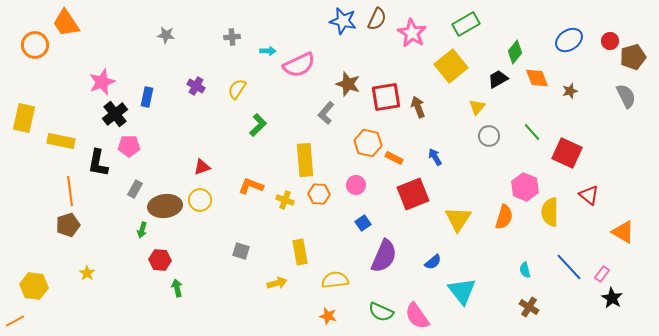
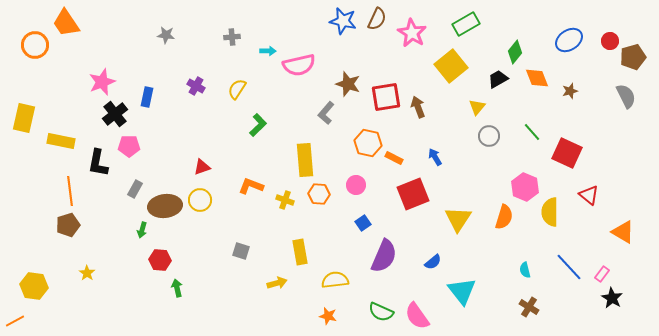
pink semicircle at (299, 65): rotated 12 degrees clockwise
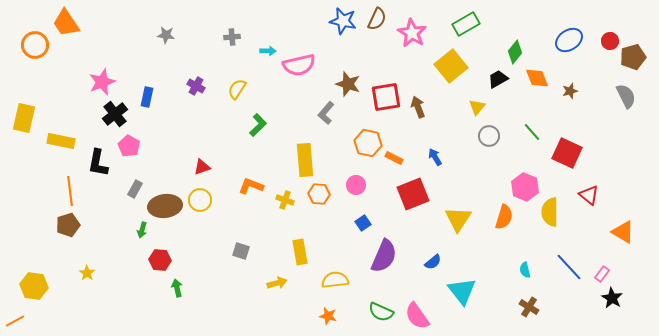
pink pentagon at (129, 146): rotated 30 degrees clockwise
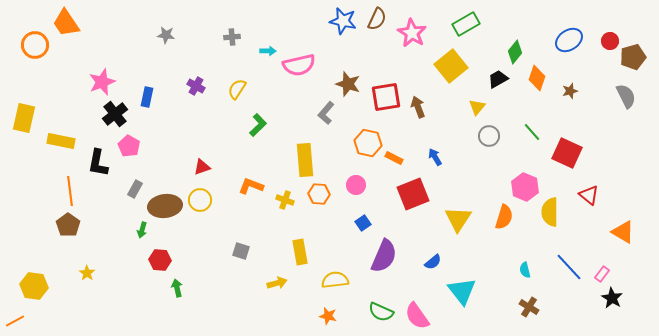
orange diamond at (537, 78): rotated 40 degrees clockwise
brown pentagon at (68, 225): rotated 20 degrees counterclockwise
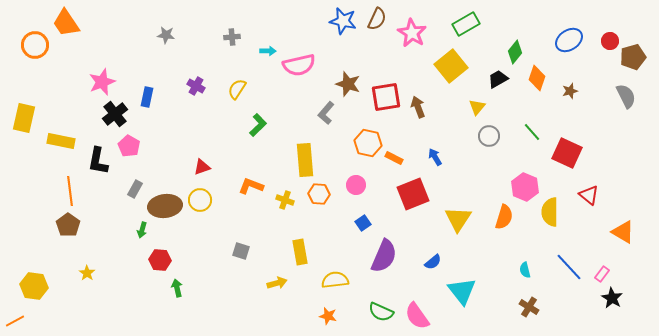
black L-shape at (98, 163): moved 2 px up
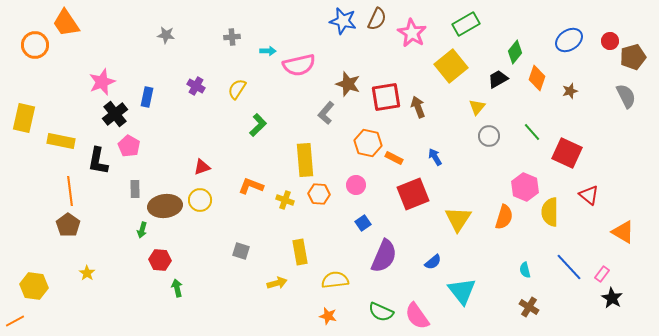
gray rectangle at (135, 189): rotated 30 degrees counterclockwise
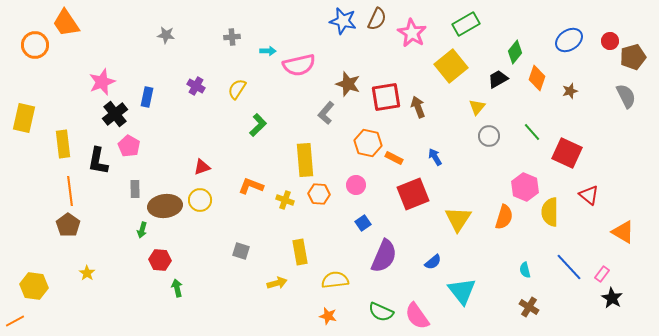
yellow rectangle at (61, 141): moved 2 px right, 3 px down; rotated 72 degrees clockwise
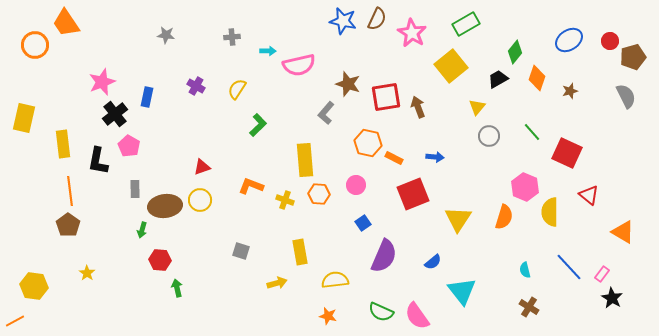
blue arrow at (435, 157): rotated 126 degrees clockwise
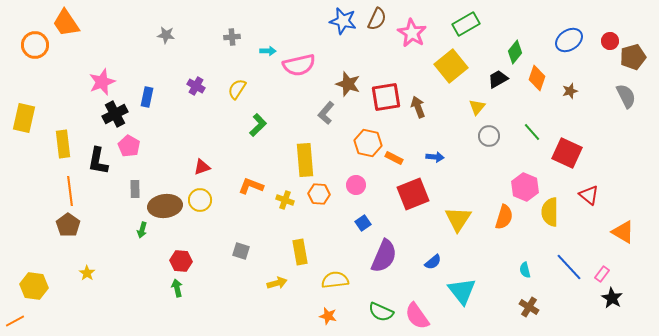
black cross at (115, 114): rotated 10 degrees clockwise
red hexagon at (160, 260): moved 21 px right, 1 px down
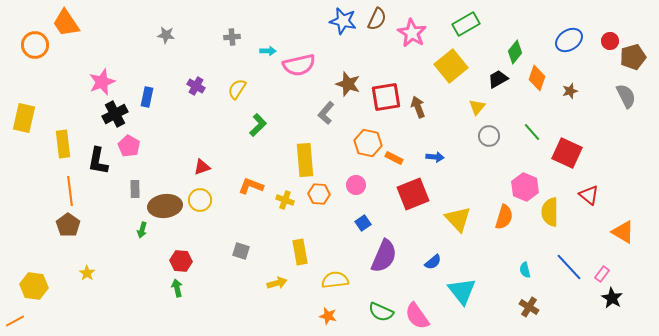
yellow triangle at (458, 219): rotated 16 degrees counterclockwise
